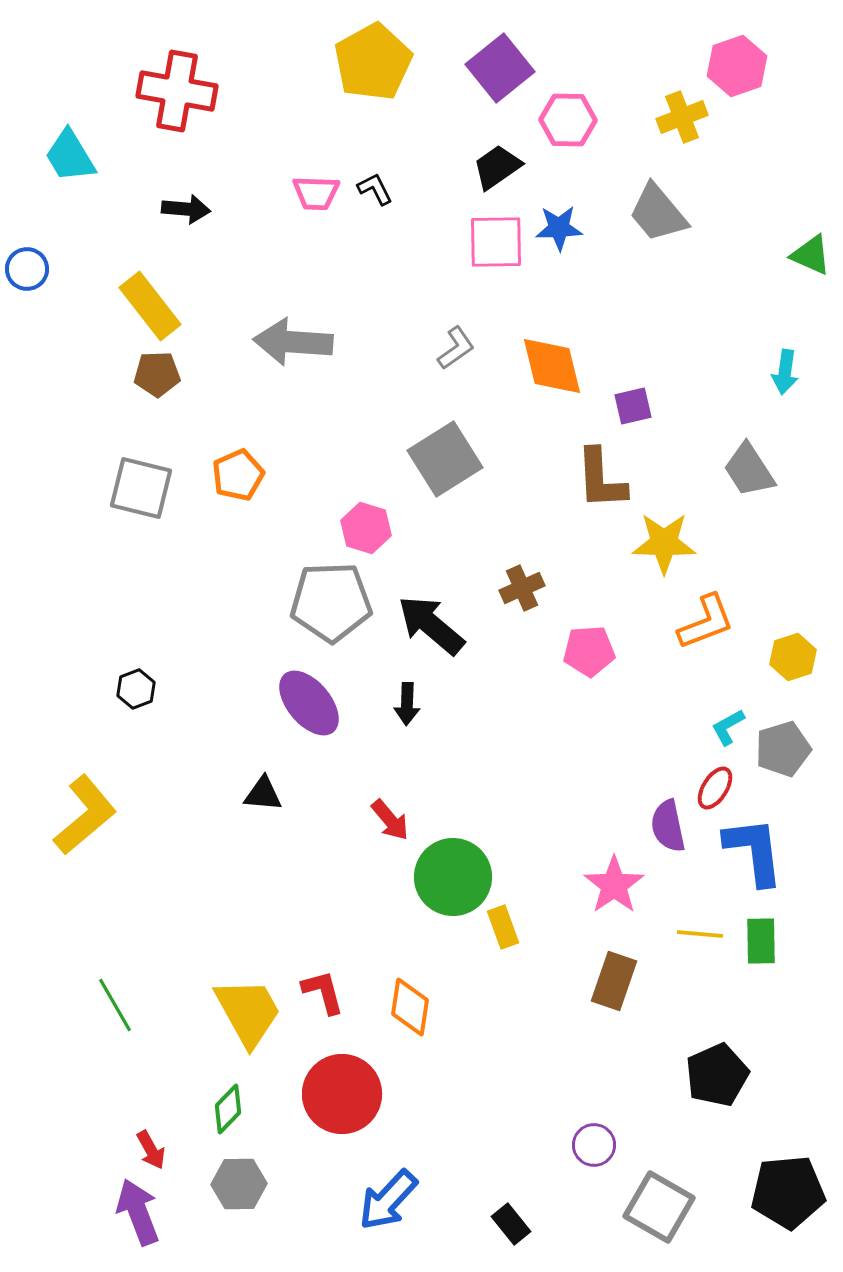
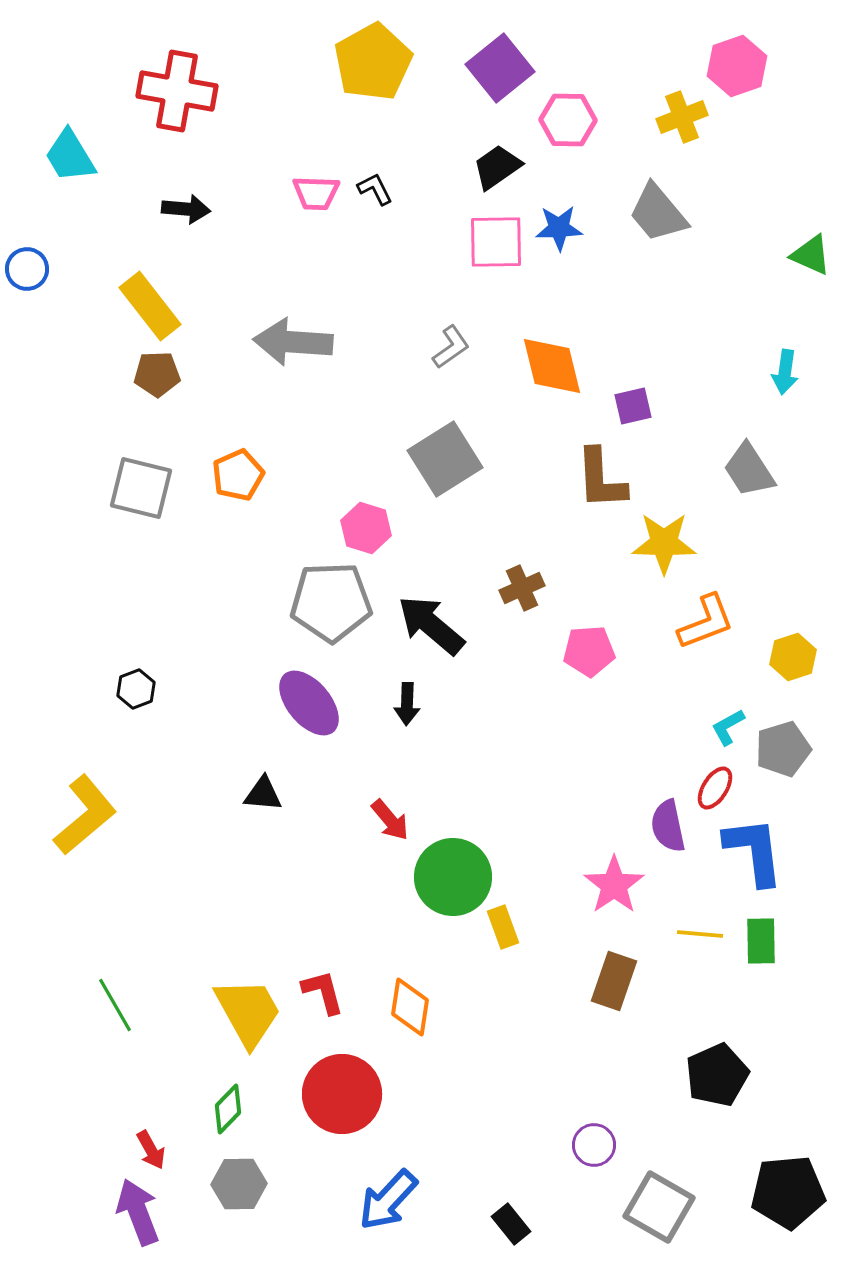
gray L-shape at (456, 348): moved 5 px left, 1 px up
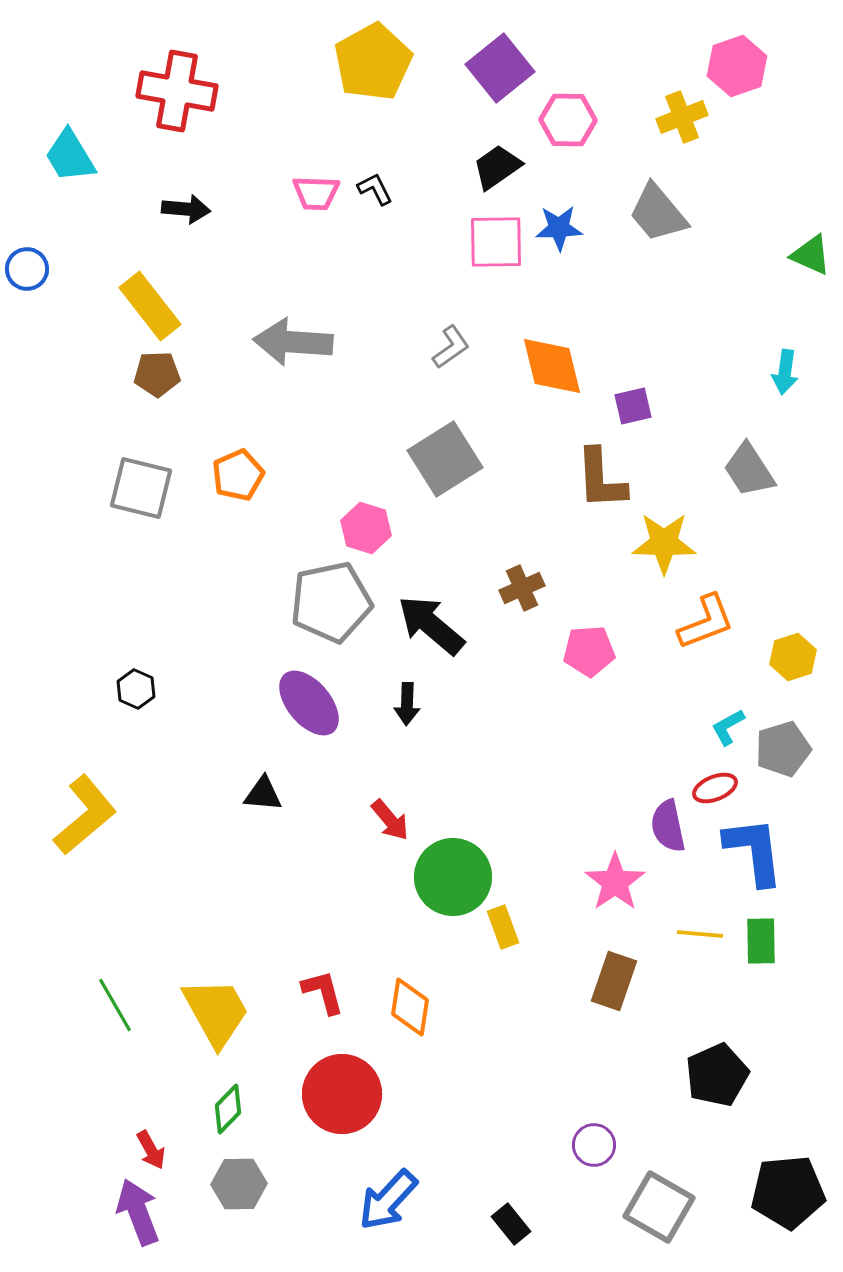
gray pentagon at (331, 602): rotated 10 degrees counterclockwise
black hexagon at (136, 689): rotated 15 degrees counterclockwise
red ellipse at (715, 788): rotated 36 degrees clockwise
pink star at (614, 885): moved 1 px right, 3 px up
yellow trapezoid at (248, 1012): moved 32 px left
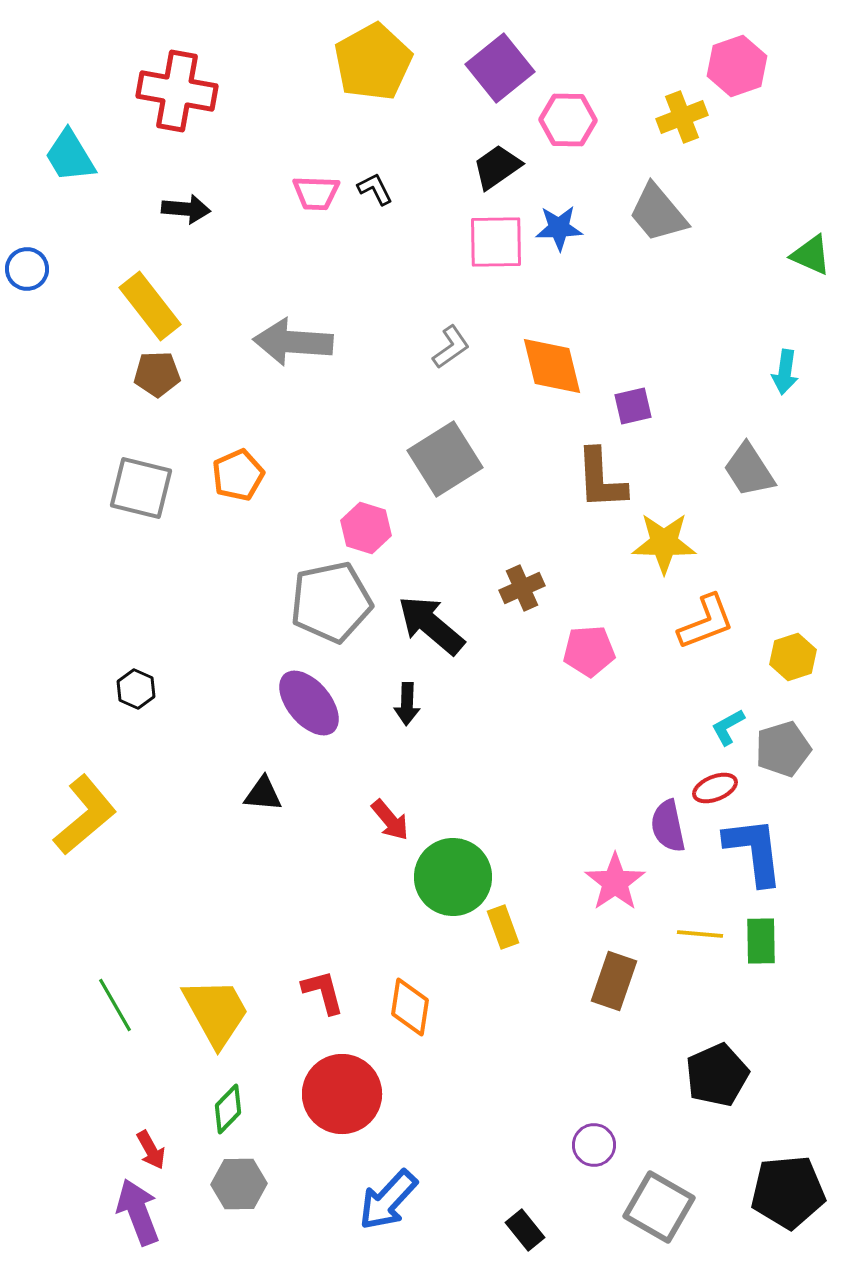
black rectangle at (511, 1224): moved 14 px right, 6 px down
